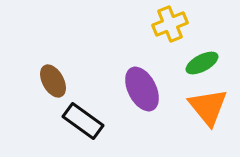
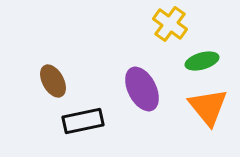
yellow cross: rotated 32 degrees counterclockwise
green ellipse: moved 2 px up; rotated 12 degrees clockwise
black rectangle: rotated 48 degrees counterclockwise
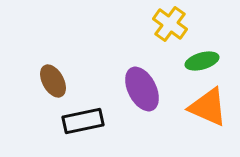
orange triangle: rotated 27 degrees counterclockwise
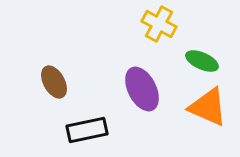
yellow cross: moved 11 px left; rotated 8 degrees counterclockwise
green ellipse: rotated 40 degrees clockwise
brown ellipse: moved 1 px right, 1 px down
black rectangle: moved 4 px right, 9 px down
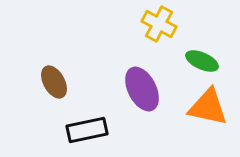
orange triangle: rotated 12 degrees counterclockwise
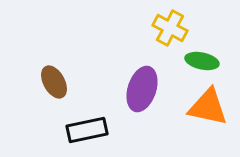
yellow cross: moved 11 px right, 4 px down
green ellipse: rotated 12 degrees counterclockwise
purple ellipse: rotated 45 degrees clockwise
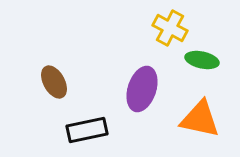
green ellipse: moved 1 px up
orange triangle: moved 8 px left, 12 px down
